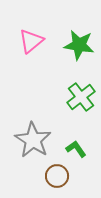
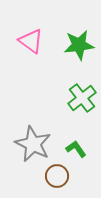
pink triangle: rotated 44 degrees counterclockwise
green star: rotated 16 degrees counterclockwise
green cross: moved 1 px right, 1 px down
gray star: moved 4 px down; rotated 6 degrees counterclockwise
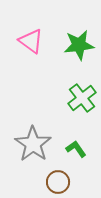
gray star: rotated 9 degrees clockwise
brown circle: moved 1 px right, 6 px down
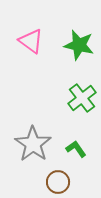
green star: rotated 20 degrees clockwise
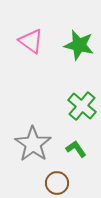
green cross: moved 8 px down; rotated 12 degrees counterclockwise
brown circle: moved 1 px left, 1 px down
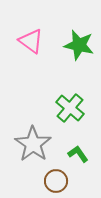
green cross: moved 12 px left, 2 px down
green L-shape: moved 2 px right, 5 px down
brown circle: moved 1 px left, 2 px up
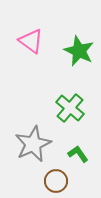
green star: moved 6 px down; rotated 12 degrees clockwise
gray star: rotated 12 degrees clockwise
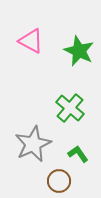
pink triangle: rotated 8 degrees counterclockwise
brown circle: moved 3 px right
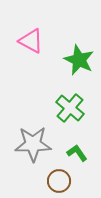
green star: moved 9 px down
gray star: rotated 24 degrees clockwise
green L-shape: moved 1 px left, 1 px up
